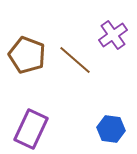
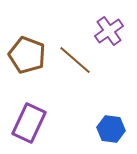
purple cross: moved 4 px left, 4 px up
purple rectangle: moved 2 px left, 6 px up
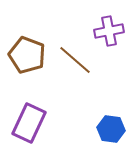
purple cross: rotated 24 degrees clockwise
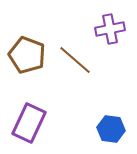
purple cross: moved 1 px right, 2 px up
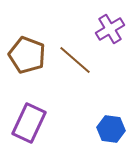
purple cross: rotated 20 degrees counterclockwise
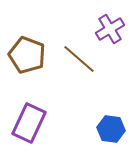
brown line: moved 4 px right, 1 px up
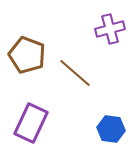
purple cross: rotated 16 degrees clockwise
brown line: moved 4 px left, 14 px down
purple rectangle: moved 2 px right
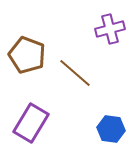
purple rectangle: rotated 6 degrees clockwise
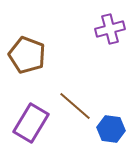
brown line: moved 33 px down
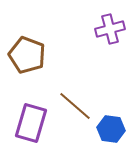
purple rectangle: rotated 15 degrees counterclockwise
